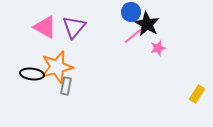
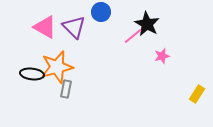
blue circle: moved 30 px left
purple triangle: rotated 25 degrees counterclockwise
pink star: moved 4 px right, 8 px down
gray rectangle: moved 3 px down
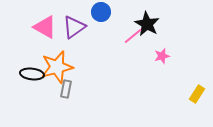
purple triangle: rotated 40 degrees clockwise
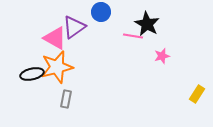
pink triangle: moved 10 px right, 11 px down
pink line: rotated 48 degrees clockwise
black ellipse: rotated 20 degrees counterclockwise
gray rectangle: moved 10 px down
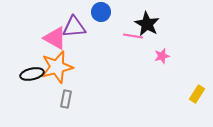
purple triangle: rotated 30 degrees clockwise
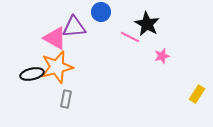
pink line: moved 3 px left, 1 px down; rotated 18 degrees clockwise
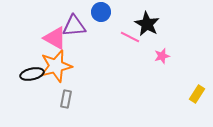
purple triangle: moved 1 px up
orange star: moved 1 px left, 1 px up
